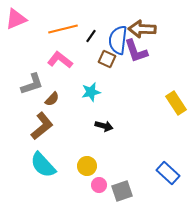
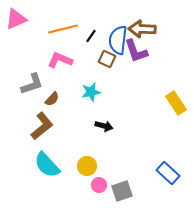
pink L-shape: rotated 15 degrees counterclockwise
cyan semicircle: moved 4 px right
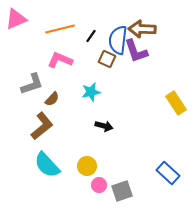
orange line: moved 3 px left
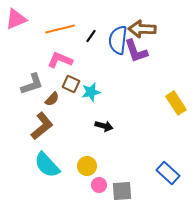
brown square: moved 36 px left, 25 px down
gray square: rotated 15 degrees clockwise
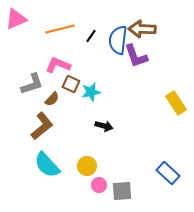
purple L-shape: moved 5 px down
pink L-shape: moved 2 px left, 5 px down
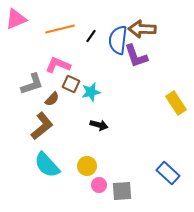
black arrow: moved 5 px left, 1 px up
